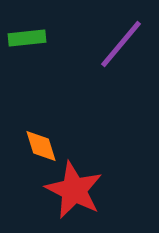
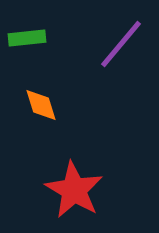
orange diamond: moved 41 px up
red star: rotated 4 degrees clockwise
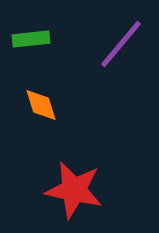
green rectangle: moved 4 px right, 1 px down
red star: rotated 18 degrees counterclockwise
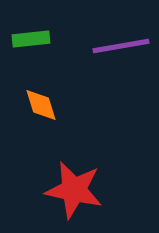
purple line: moved 2 px down; rotated 40 degrees clockwise
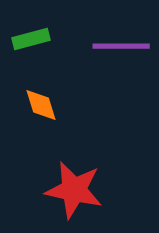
green rectangle: rotated 9 degrees counterclockwise
purple line: rotated 10 degrees clockwise
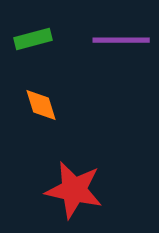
green rectangle: moved 2 px right
purple line: moved 6 px up
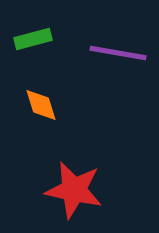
purple line: moved 3 px left, 13 px down; rotated 10 degrees clockwise
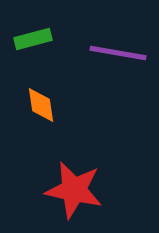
orange diamond: rotated 9 degrees clockwise
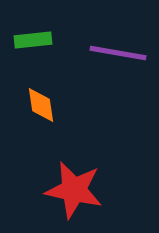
green rectangle: moved 1 px down; rotated 9 degrees clockwise
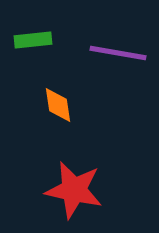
orange diamond: moved 17 px right
